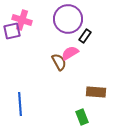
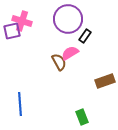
pink cross: moved 1 px down
brown rectangle: moved 9 px right, 11 px up; rotated 24 degrees counterclockwise
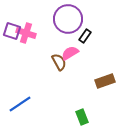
pink cross: moved 4 px right, 12 px down
purple square: rotated 30 degrees clockwise
blue line: rotated 60 degrees clockwise
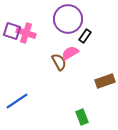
blue line: moved 3 px left, 3 px up
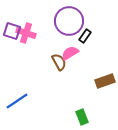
purple circle: moved 1 px right, 2 px down
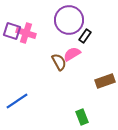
purple circle: moved 1 px up
pink semicircle: moved 2 px right, 1 px down
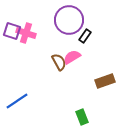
pink semicircle: moved 3 px down
